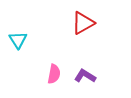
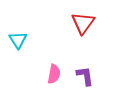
red triangle: rotated 25 degrees counterclockwise
purple L-shape: rotated 50 degrees clockwise
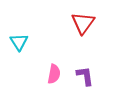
cyan triangle: moved 1 px right, 2 px down
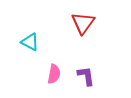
cyan triangle: moved 11 px right; rotated 30 degrees counterclockwise
purple L-shape: moved 1 px right
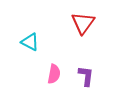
purple L-shape: rotated 15 degrees clockwise
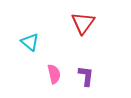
cyan triangle: rotated 12 degrees clockwise
pink semicircle: rotated 24 degrees counterclockwise
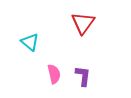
purple L-shape: moved 3 px left
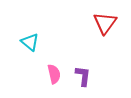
red triangle: moved 22 px right
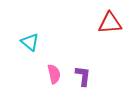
red triangle: moved 5 px right; rotated 50 degrees clockwise
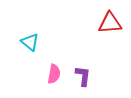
pink semicircle: rotated 24 degrees clockwise
